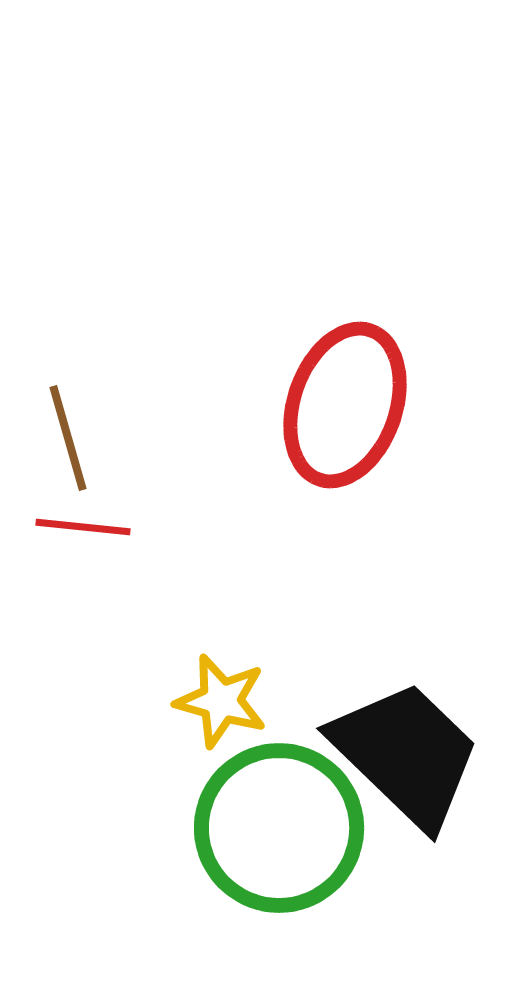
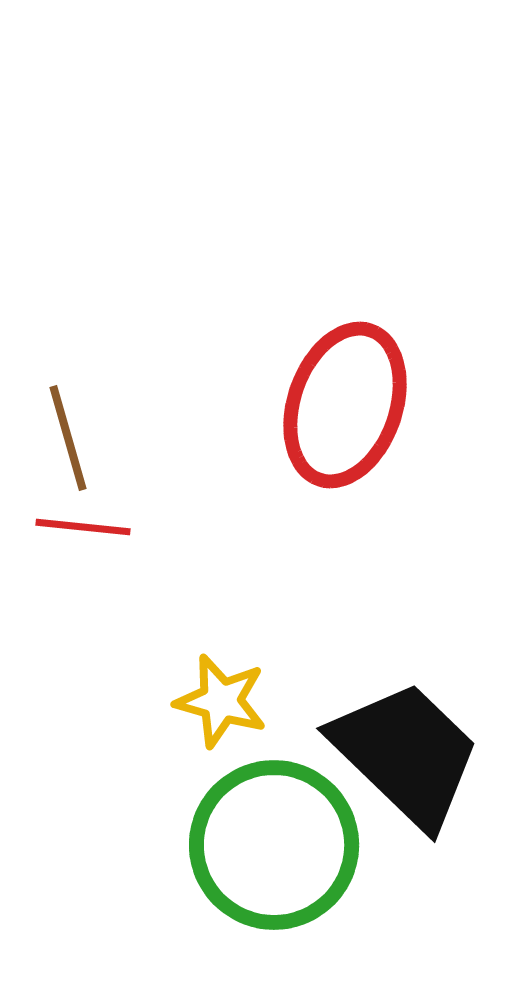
green circle: moved 5 px left, 17 px down
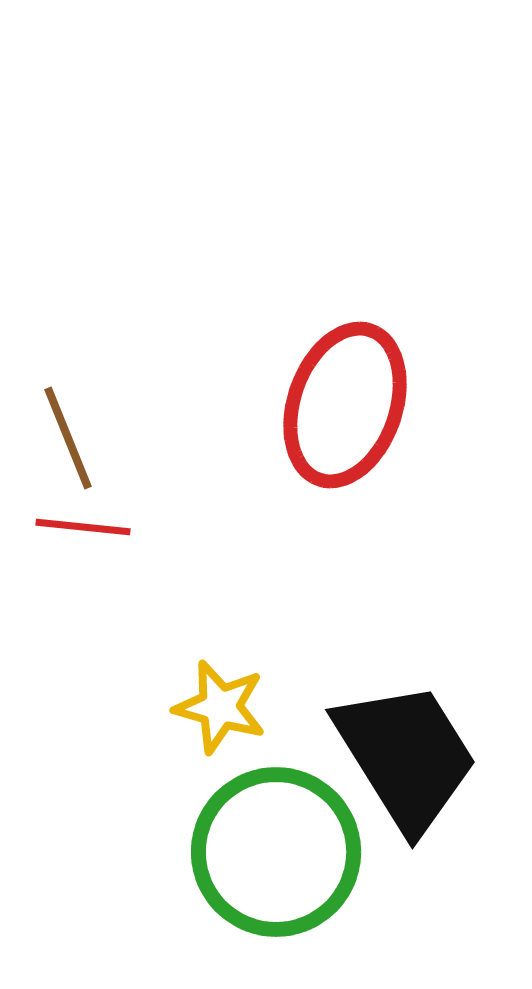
brown line: rotated 6 degrees counterclockwise
yellow star: moved 1 px left, 6 px down
black trapezoid: moved 2 px down; rotated 14 degrees clockwise
green circle: moved 2 px right, 7 px down
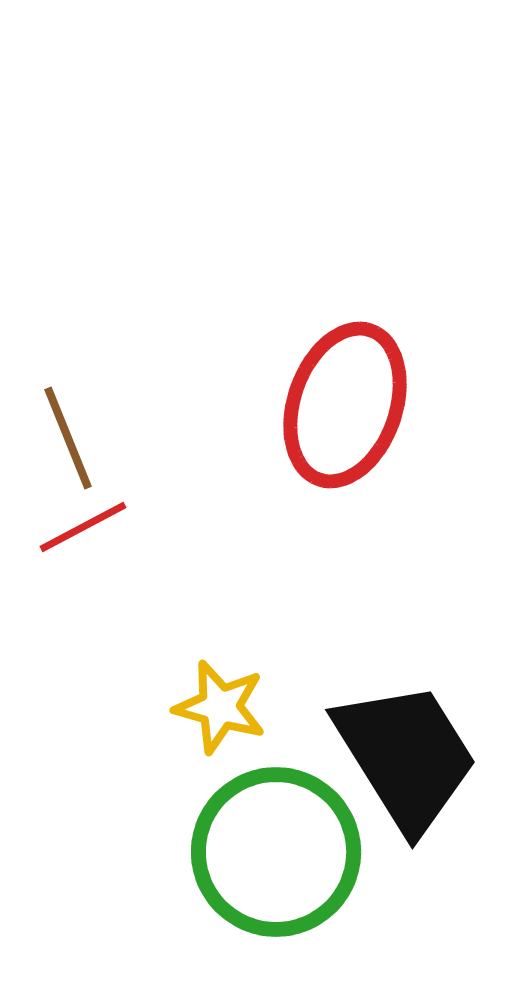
red line: rotated 34 degrees counterclockwise
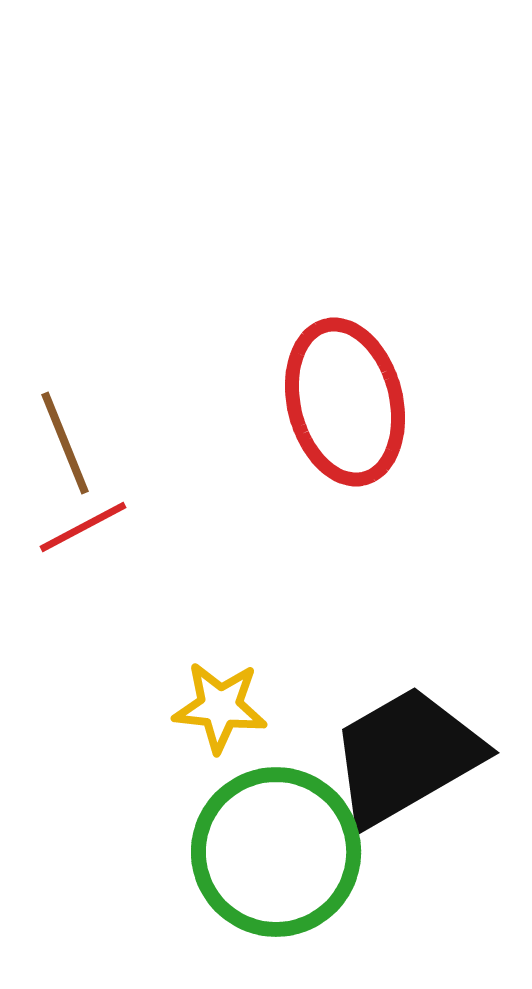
red ellipse: moved 3 px up; rotated 33 degrees counterclockwise
brown line: moved 3 px left, 5 px down
yellow star: rotated 10 degrees counterclockwise
black trapezoid: rotated 88 degrees counterclockwise
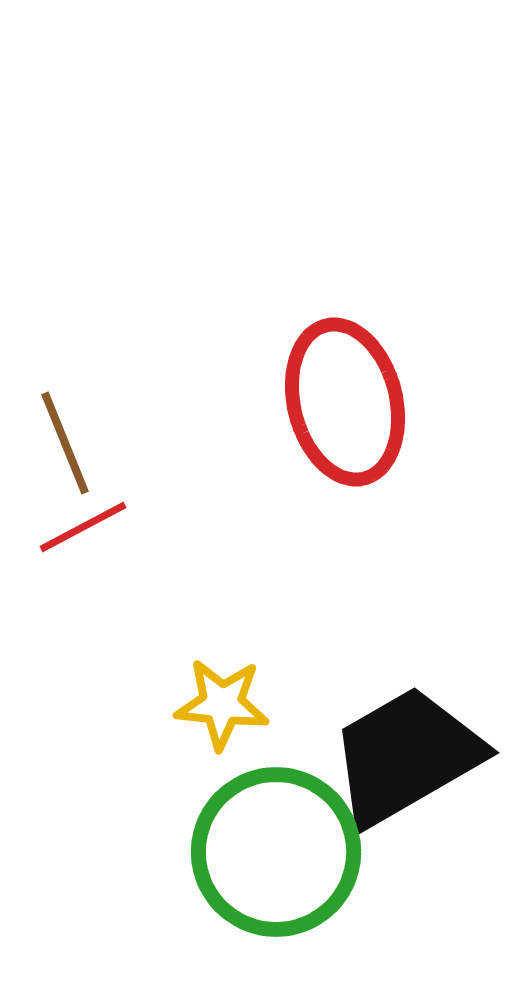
yellow star: moved 2 px right, 3 px up
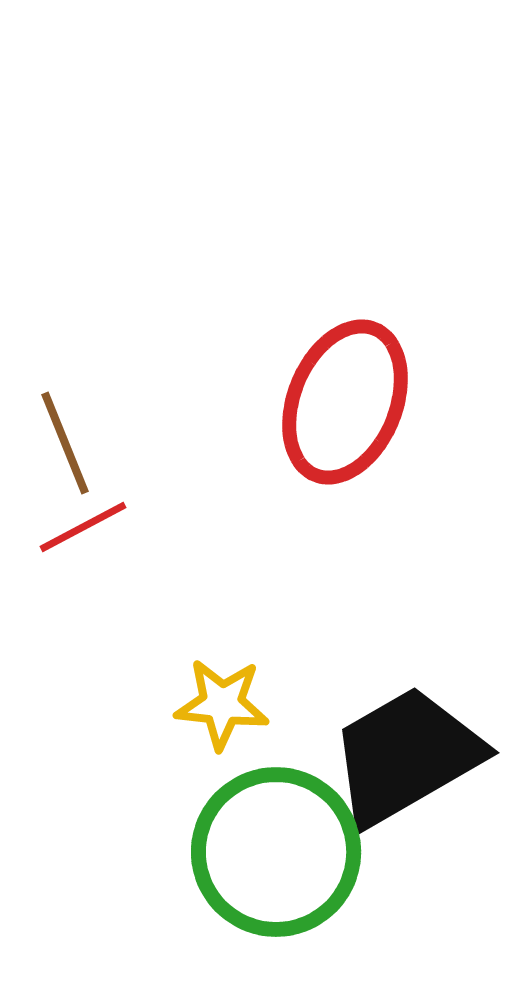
red ellipse: rotated 36 degrees clockwise
